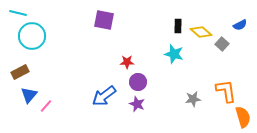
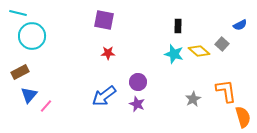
yellow diamond: moved 2 px left, 19 px down
red star: moved 19 px left, 9 px up
gray star: rotated 21 degrees counterclockwise
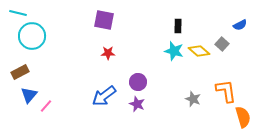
cyan star: moved 3 px up
gray star: rotated 21 degrees counterclockwise
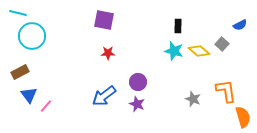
blue triangle: rotated 18 degrees counterclockwise
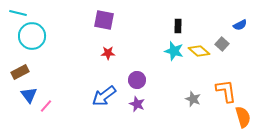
purple circle: moved 1 px left, 2 px up
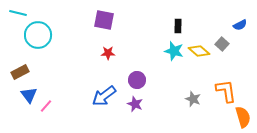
cyan circle: moved 6 px right, 1 px up
purple star: moved 2 px left
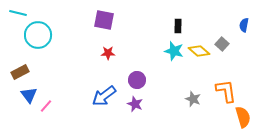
blue semicircle: moved 4 px right; rotated 128 degrees clockwise
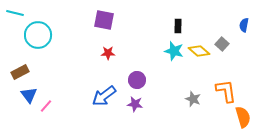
cyan line: moved 3 px left
purple star: rotated 14 degrees counterclockwise
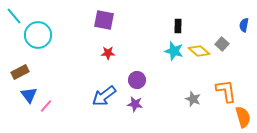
cyan line: moved 1 px left, 3 px down; rotated 36 degrees clockwise
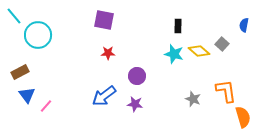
cyan star: moved 3 px down
purple circle: moved 4 px up
blue triangle: moved 2 px left
